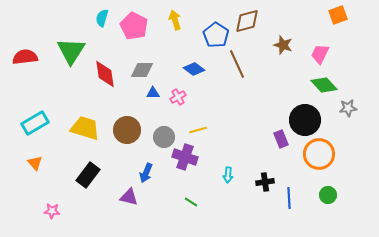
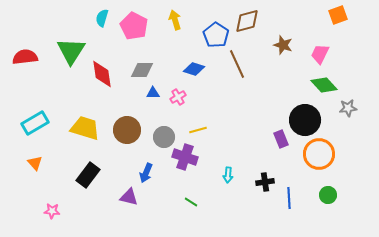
blue diamond: rotated 20 degrees counterclockwise
red diamond: moved 3 px left
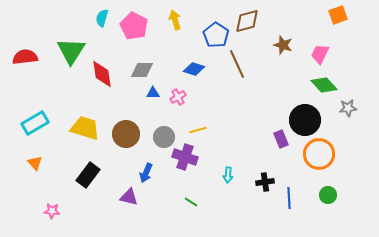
brown circle: moved 1 px left, 4 px down
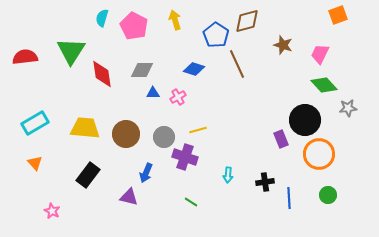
yellow trapezoid: rotated 12 degrees counterclockwise
pink star: rotated 21 degrees clockwise
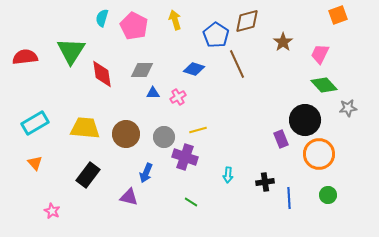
brown star: moved 3 px up; rotated 18 degrees clockwise
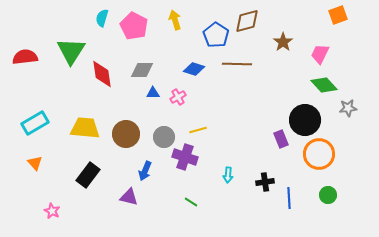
brown line: rotated 64 degrees counterclockwise
blue arrow: moved 1 px left, 2 px up
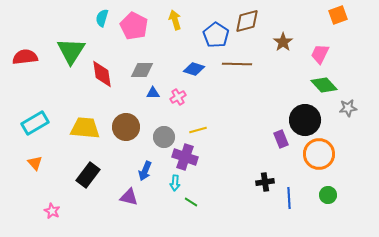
brown circle: moved 7 px up
cyan arrow: moved 53 px left, 8 px down
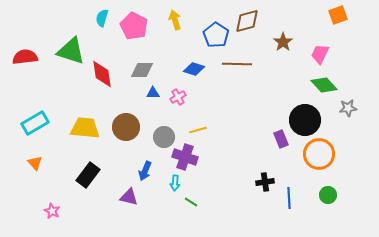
green triangle: rotated 44 degrees counterclockwise
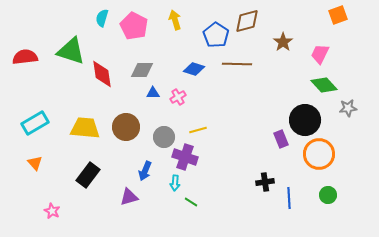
purple triangle: rotated 30 degrees counterclockwise
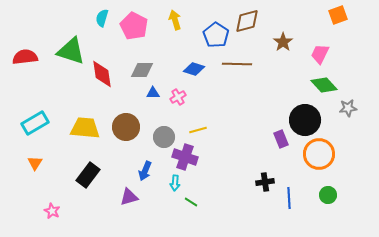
orange triangle: rotated 14 degrees clockwise
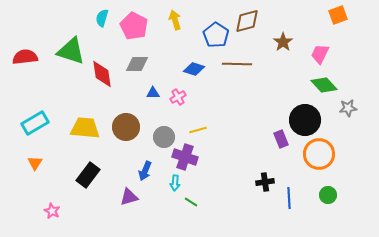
gray diamond: moved 5 px left, 6 px up
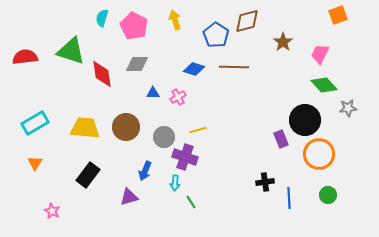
brown line: moved 3 px left, 3 px down
green line: rotated 24 degrees clockwise
